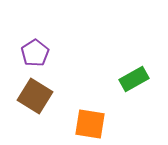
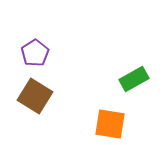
orange square: moved 20 px right
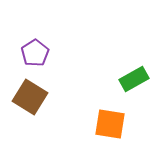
brown square: moved 5 px left, 1 px down
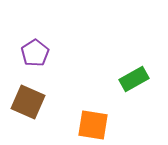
brown square: moved 2 px left, 5 px down; rotated 8 degrees counterclockwise
orange square: moved 17 px left, 1 px down
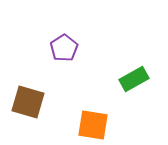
purple pentagon: moved 29 px right, 5 px up
brown square: rotated 8 degrees counterclockwise
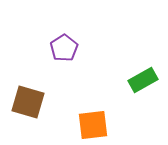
green rectangle: moved 9 px right, 1 px down
orange square: rotated 16 degrees counterclockwise
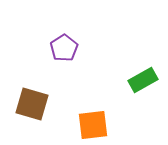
brown square: moved 4 px right, 2 px down
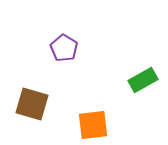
purple pentagon: rotated 8 degrees counterclockwise
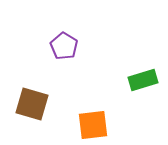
purple pentagon: moved 2 px up
green rectangle: rotated 12 degrees clockwise
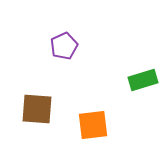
purple pentagon: rotated 16 degrees clockwise
brown square: moved 5 px right, 5 px down; rotated 12 degrees counterclockwise
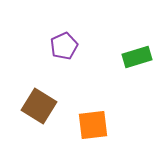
green rectangle: moved 6 px left, 23 px up
brown square: moved 2 px right, 3 px up; rotated 28 degrees clockwise
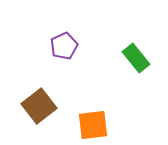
green rectangle: moved 1 px left, 1 px down; rotated 68 degrees clockwise
brown square: rotated 20 degrees clockwise
